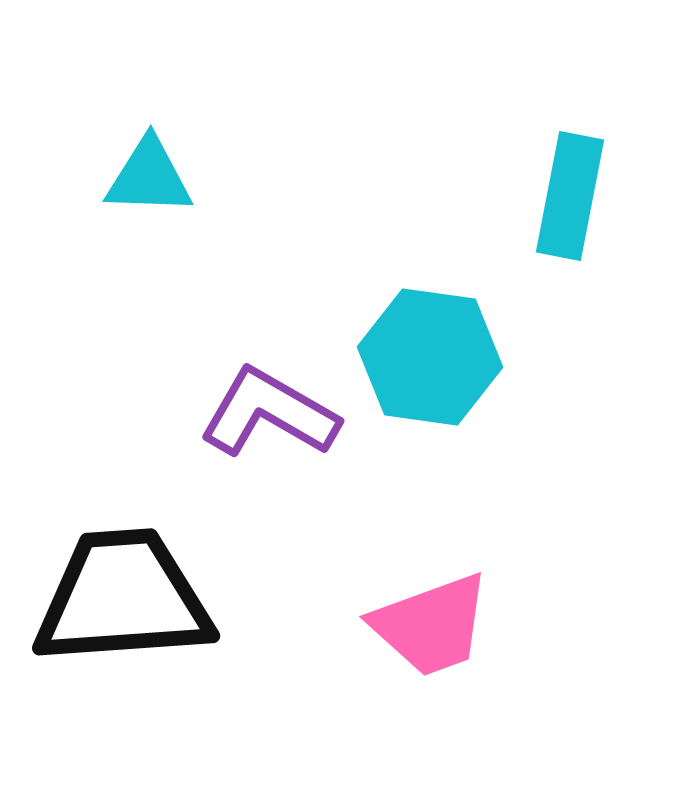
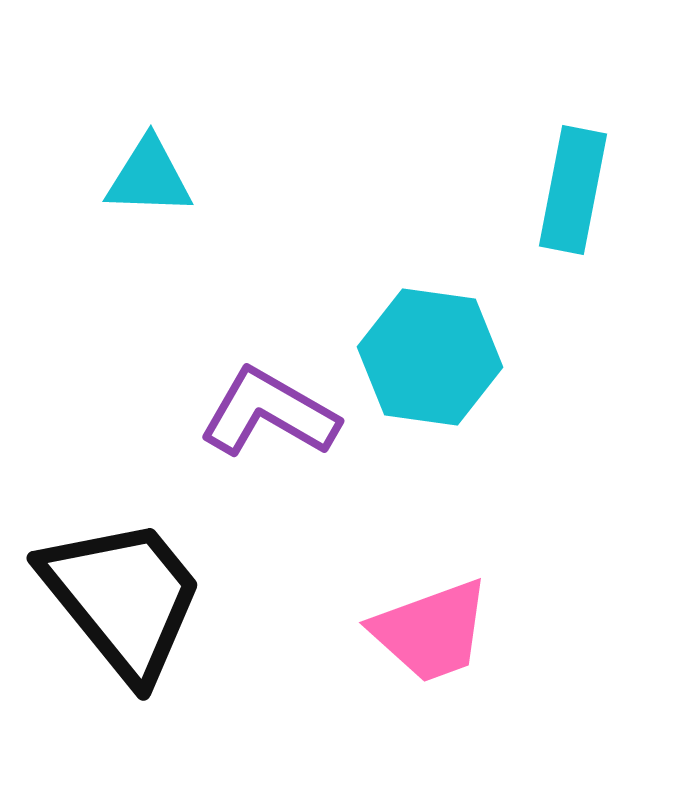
cyan rectangle: moved 3 px right, 6 px up
black trapezoid: rotated 55 degrees clockwise
pink trapezoid: moved 6 px down
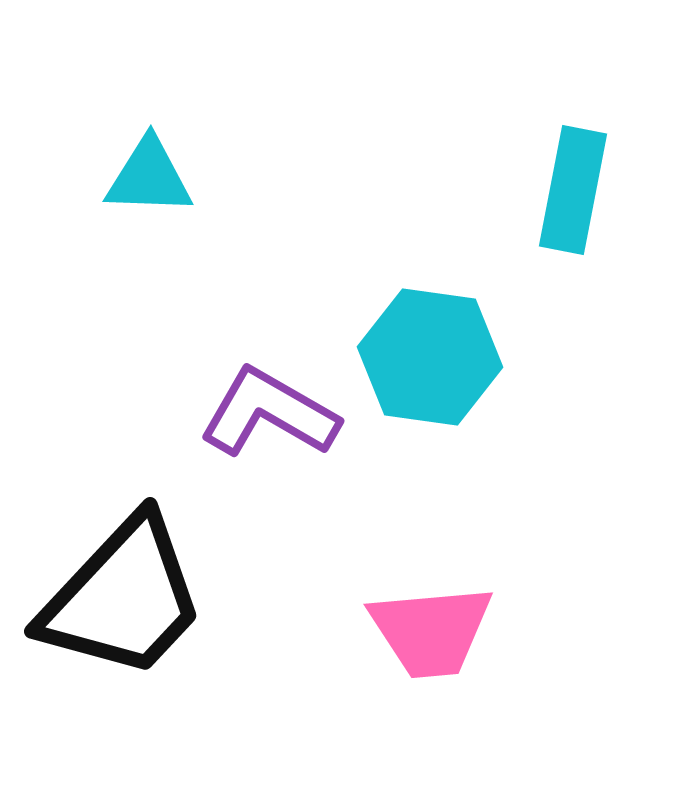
black trapezoid: rotated 82 degrees clockwise
pink trapezoid: rotated 15 degrees clockwise
